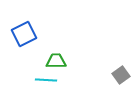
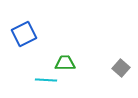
green trapezoid: moved 9 px right, 2 px down
gray square: moved 7 px up; rotated 12 degrees counterclockwise
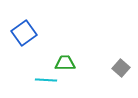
blue square: moved 1 px up; rotated 10 degrees counterclockwise
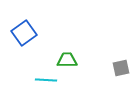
green trapezoid: moved 2 px right, 3 px up
gray square: rotated 36 degrees clockwise
